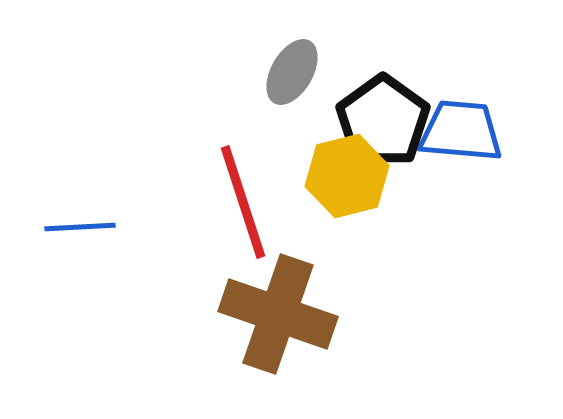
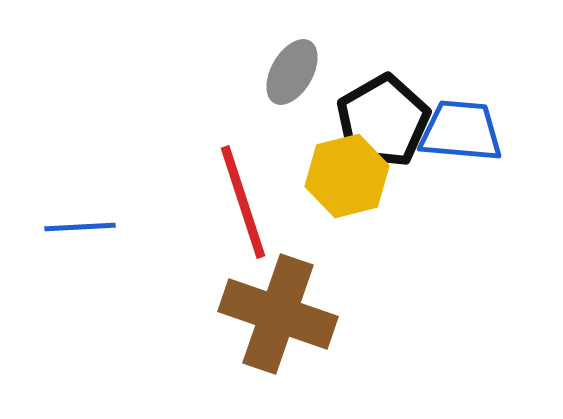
black pentagon: rotated 6 degrees clockwise
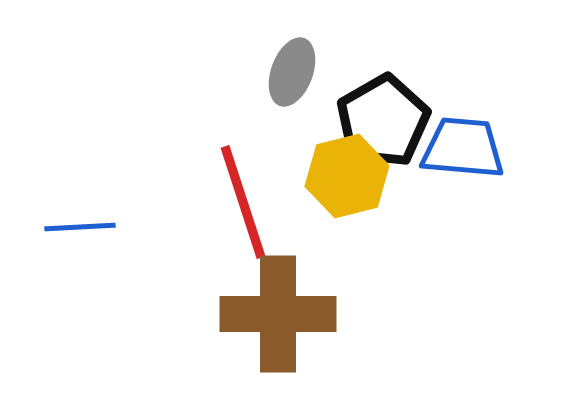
gray ellipse: rotated 10 degrees counterclockwise
blue trapezoid: moved 2 px right, 17 px down
brown cross: rotated 19 degrees counterclockwise
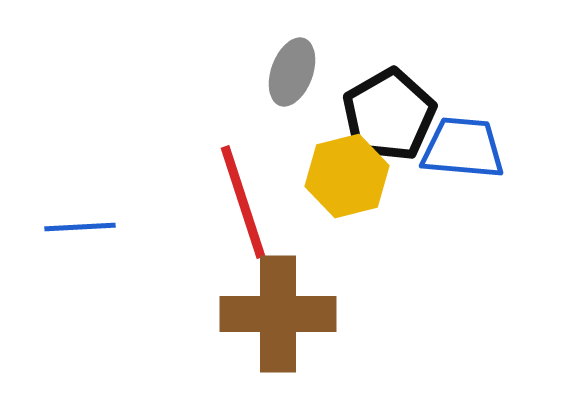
black pentagon: moved 6 px right, 6 px up
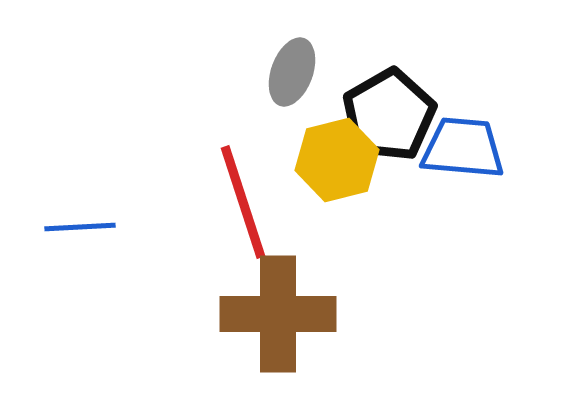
yellow hexagon: moved 10 px left, 16 px up
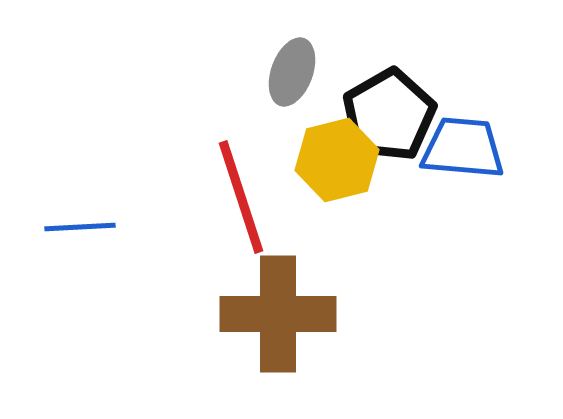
red line: moved 2 px left, 5 px up
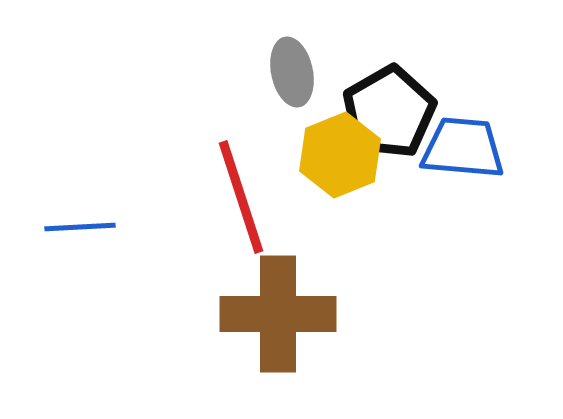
gray ellipse: rotated 32 degrees counterclockwise
black pentagon: moved 3 px up
yellow hexagon: moved 3 px right, 5 px up; rotated 8 degrees counterclockwise
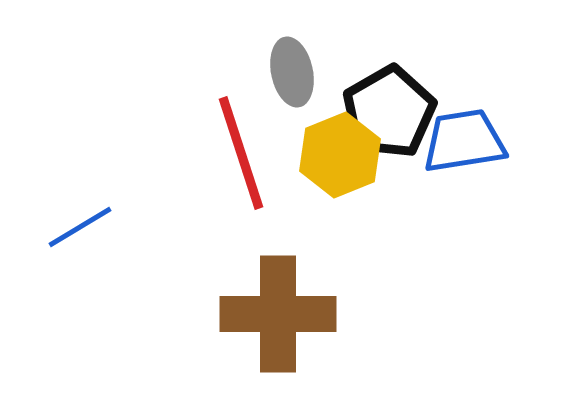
blue trapezoid: moved 1 px right, 7 px up; rotated 14 degrees counterclockwise
red line: moved 44 px up
blue line: rotated 28 degrees counterclockwise
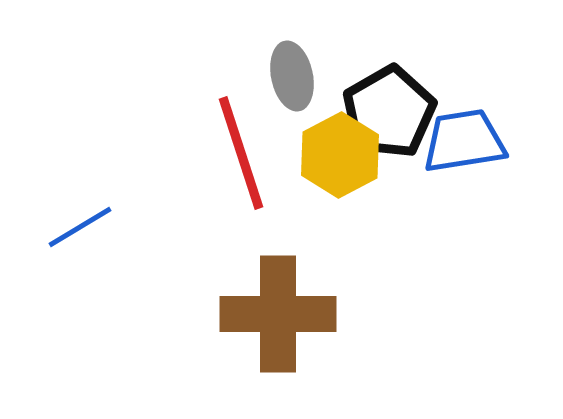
gray ellipse: moved 4 px down
yellow hexagon: rotated 6 degrees counterclockwise
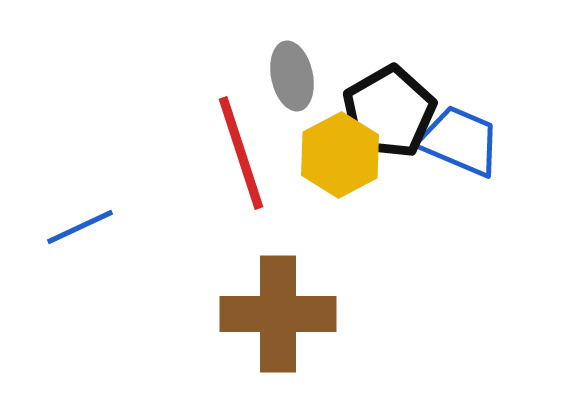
blue trapezoid: moved 4 px left; rotated 32 degrees clockwise
blue line: rotated 6 degrees clockwise
